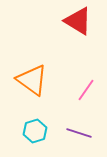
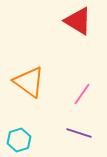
orange triangle: moved 3 px left, 2 px down
pink line: moved 4 px left, 4 px down
cyan hexagon: moved 16 px left, 9 px down
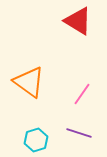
cyan hexagon: moved 17 px right
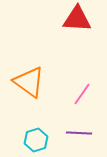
red triangle: moved 1 px left, 2 px up; rotated 28 degrees counterclockwise
purple line: rotated 15 degrees counterclockwise
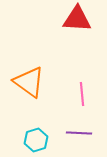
pink line: rotated 40 degrees counterclockwise
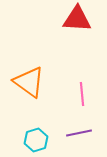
purple line: rotated 15 degrees counterclockwise
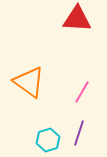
pink line: moved 2 px up; rotated 35 degrees clockwise
purple line: rotated 60 degrees counterclockwise
cyan hexagon: moved 12 px right
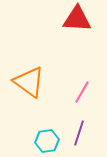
cyan hexagon: moved 1 px left, 1 px down; rotated 10 degrees clockwise
